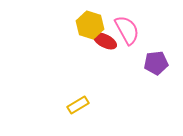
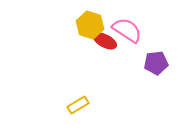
pink semicircle: rotated 28 degrees counterclockwise
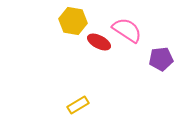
yellow hexagon: moved 17 px left, 4 px up; rotated 8 degrees counterclockwise
red ellipse: moved 6 px left, 1 px down
purple pentagon: moved 5 px right, 4 px up
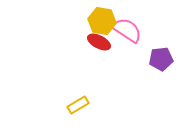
yellow hexagon: moved 29 px right
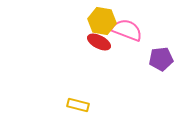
pink semicircle: rotated 12 degrees counterclockwise
yellow rectangle: rotated 45 degrees clockwise
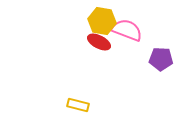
purple pentagon: rotated 10 degrees clockwise
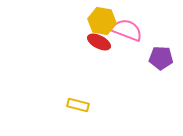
purple pentagon: moved 1 px up
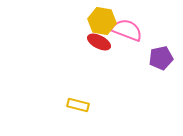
purple pentagon: rotated 15 degrees counterclockwise
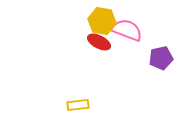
yellow rectangle: rotated 20 degrees counterclockwise
